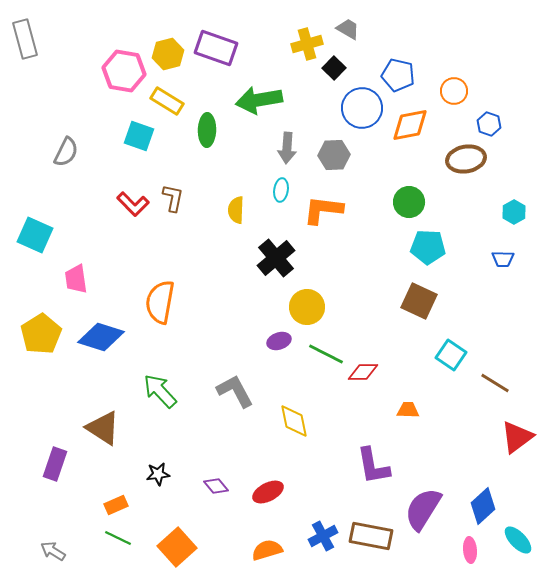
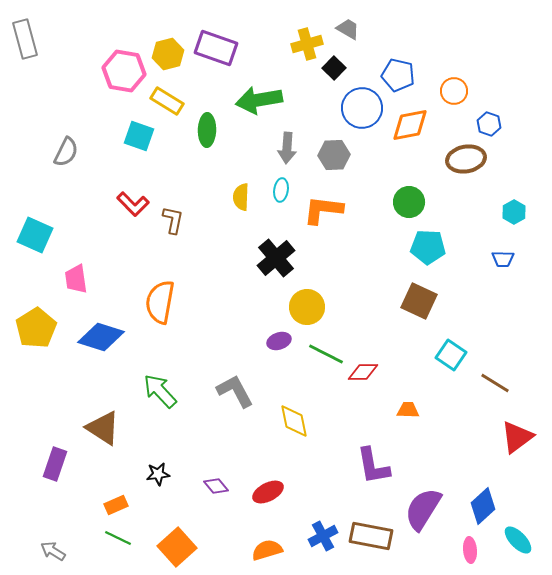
brown L-shape at (173, 198): moved 22 px down
yellow semicircle at (236, 210): moved 5 px right, 13 px up
yellow pentagon at (41, 334): moved 5 px left, 6 px up
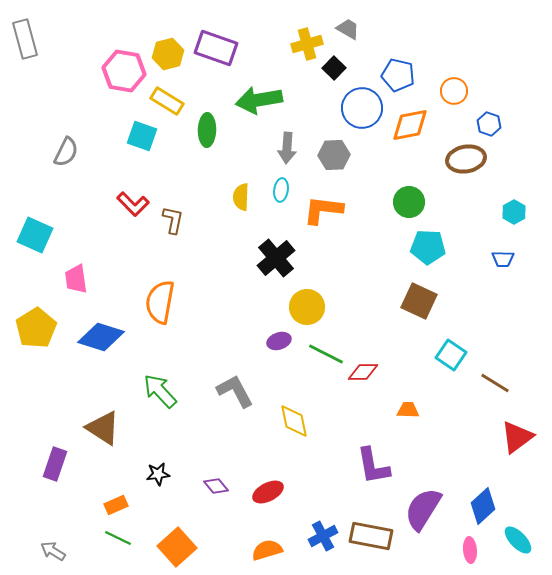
cyan square at (139, 136): moved 3 px right
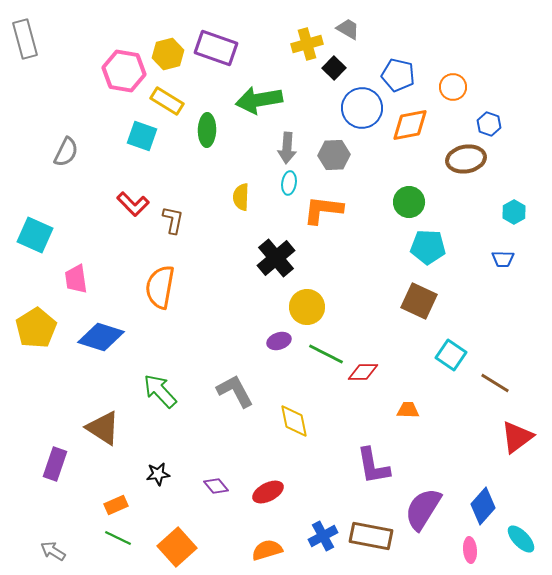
orange circle at (454, 91): moved 1 px left, 4 px up
cyan ellipse at (281, 190): moved 8 px right, 7 px up
orange semicircle at (160, 302): moved 15 px up
blue diamond at (483, 506): rotated 6 degrees counterclockwise
cyan ellipse at (518, 540): moved 3 px right, 1 px up
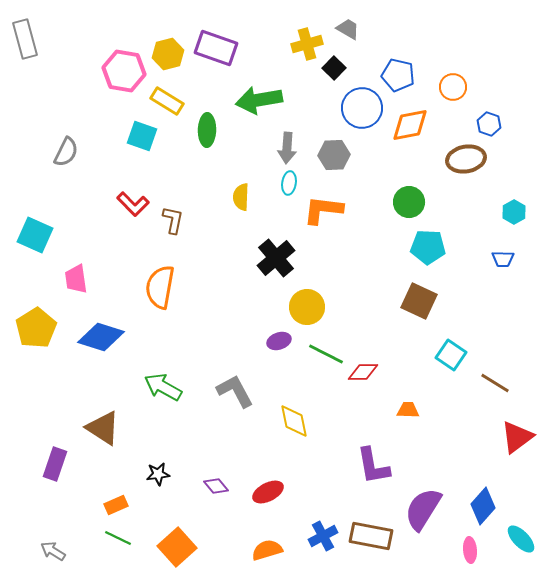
green arrow at (160, 391): moved 3 px right, 4 px up; rotated 18 degrees counterclockwise
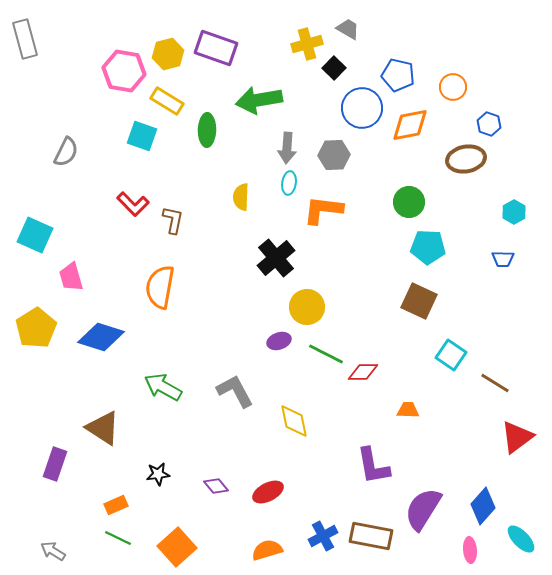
pink trapezoid at (76, 279): moved 5 px left, 2 px up; rotated 8 degrees counterclockwise
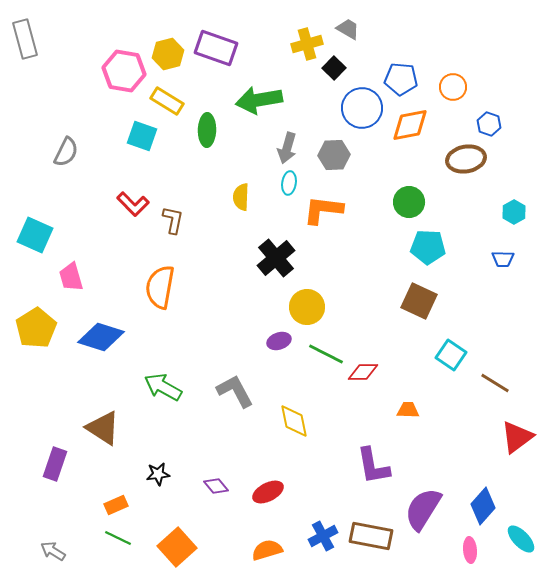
blue pentagon at (398, 75): moved 3 px right, 4 px down; rotated 8 degrees counterclockwise
gray arrow at (287, 148): rotated 12 degrees clockwise
